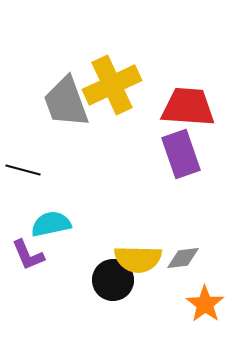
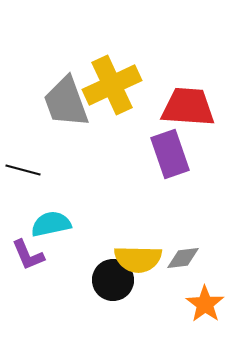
purple rectangle: moved 11 px left
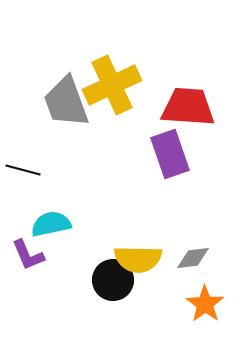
gray diamond: moved 10 px right
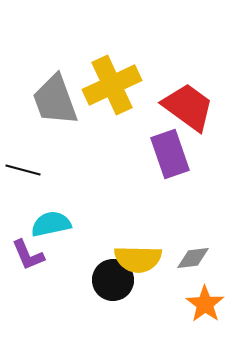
gray trapezoid: moved 11 px left, 2 px up
red trapezoid: rotated 32 degrees clockwise
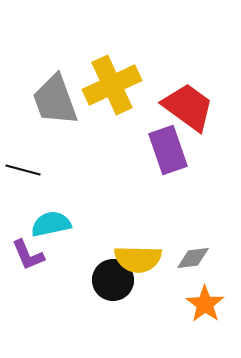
purple rectangle: moved 2 px left, 4 px up
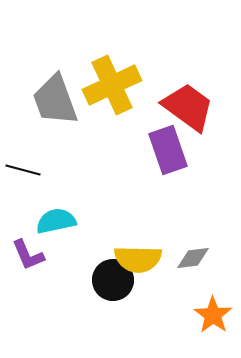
cyan semicircle: moved 5 px right, 3 px up
orange star: moved 8 px right, 11 px down
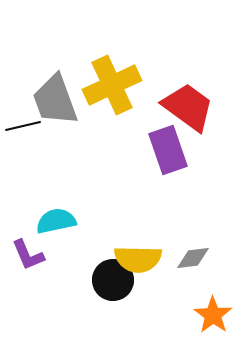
black line: moved 44 px up; rotated 28 degrees counterclockwise
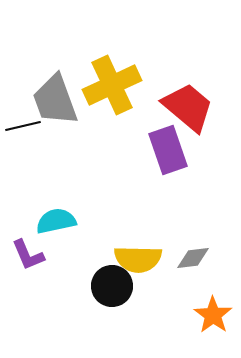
red trapezoid: rotated 4 degrees clockwise
black circle: moved 1 px left, 6 px down
